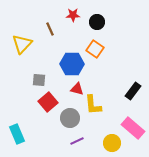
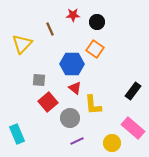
red triangle: moved 2 px left, 1 px up; rotated 24 degrees clockwise
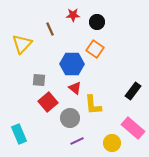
cyan rectangle: moved 2 px right
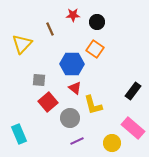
yellow L-shape: rotated 10 degrees counterclockwise
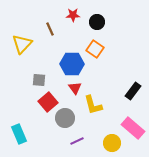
red triangle: rotated 16 degrees clockwise
gray circle: moved 5 px left
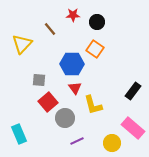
brown line: rotated 16 degrees counterclockwise
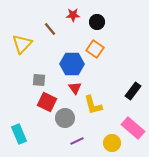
red square: moved 1 px left; rotated 24 degrees counterclockwise
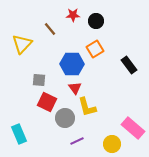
black circle: moved 1 px left, 1 px up
orange square: rotated 24 degrees clockwise
black rectangle: moved 4 px left, 26 px up; rotated 72 degrees counterclockwise
yellow L-shape: moved 6 px left, 2 px down
yellow circle: moved 1 px down
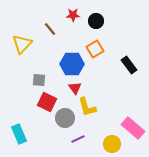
purple line: moved 1 px right, 2 px up
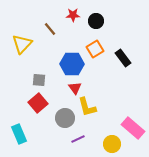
black rectangle: moved 6 px left, 7 px up
red square: moved 9 px left, 1 px down; rotated 24 degrees clockwise
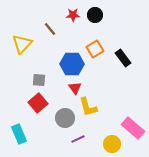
black circle: moved 1 px left, 6 px up
yellow L-shape: moved 1 px right
